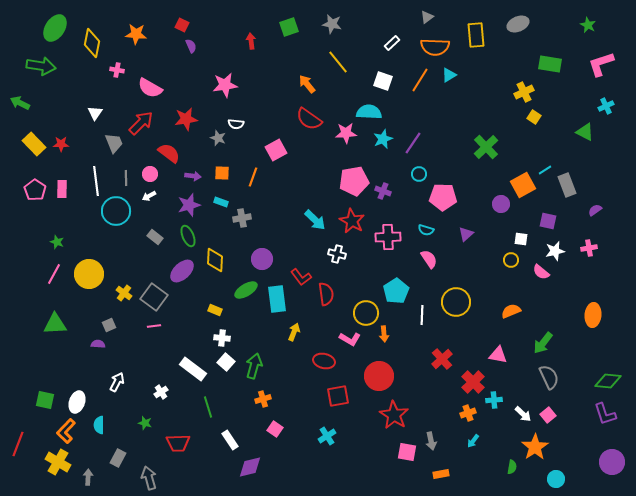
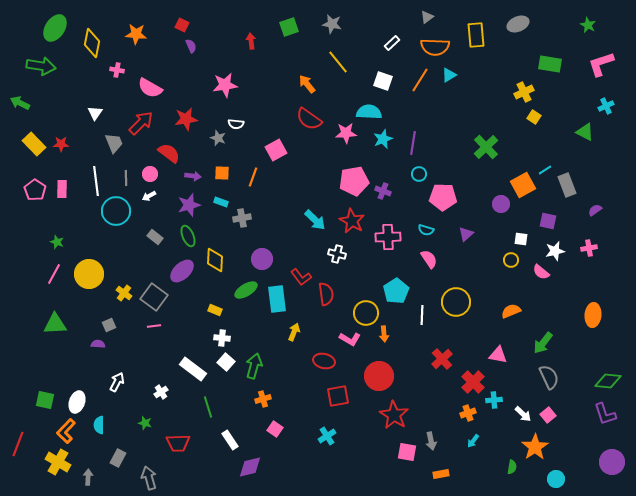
purple line at (413, 143): rotated 25 degrees counterclockwise
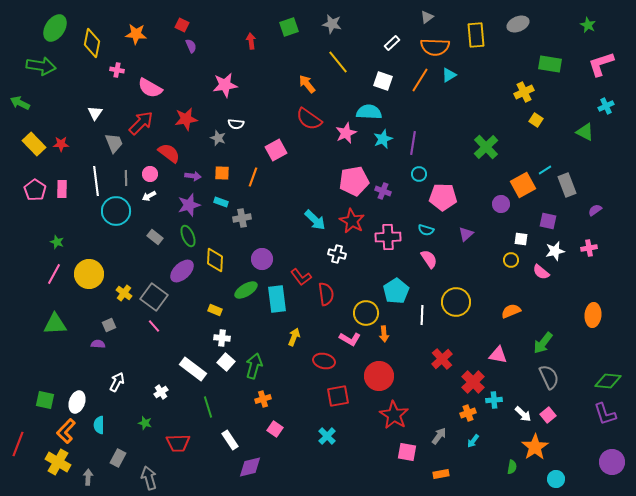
yellow square at (534, 117): moved 2 px right, 3 px down
pink star at (346, 133): rotated 20 degrees counterclockwise
pink line at (154, 326): rotated 56 degrees clockwise
yellow arrow at (294, 332): moved 5 px down
cyan cross at (327, 436): rotated 12 degrees counterclockwise
gray arrow at (431, 441): moved 8 px right, 5 px up; rotated 132 degrees counterclockwise
